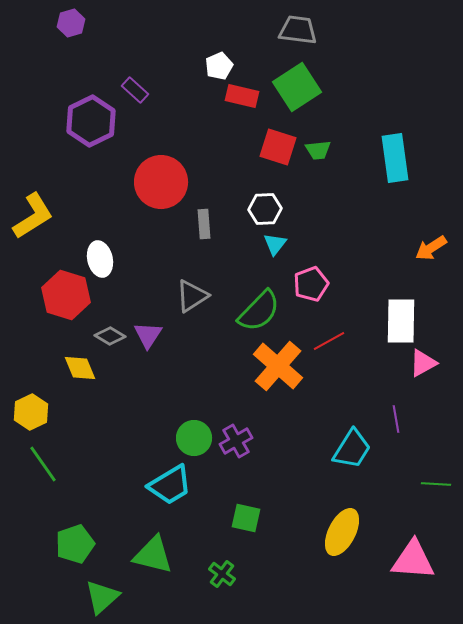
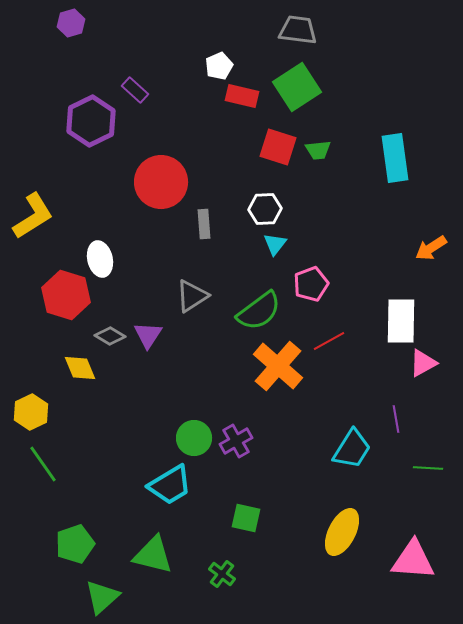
green semicircle at (259, 311): rotated 9 degrees clockwise
green line at (436, 484): moved 8 px left, 16 px up
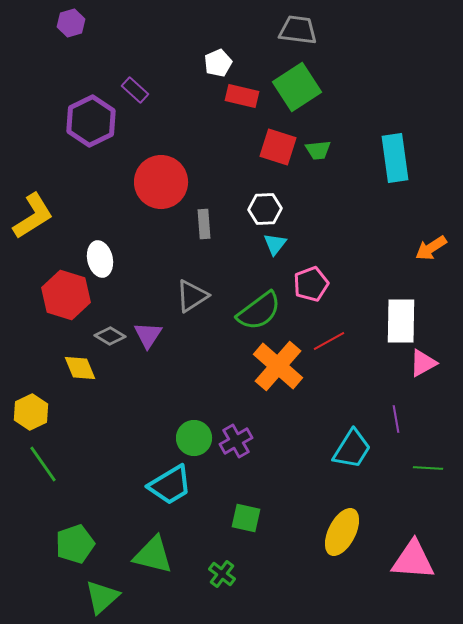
white pentagon at (219, 66): moved 1 px left, 3 px up
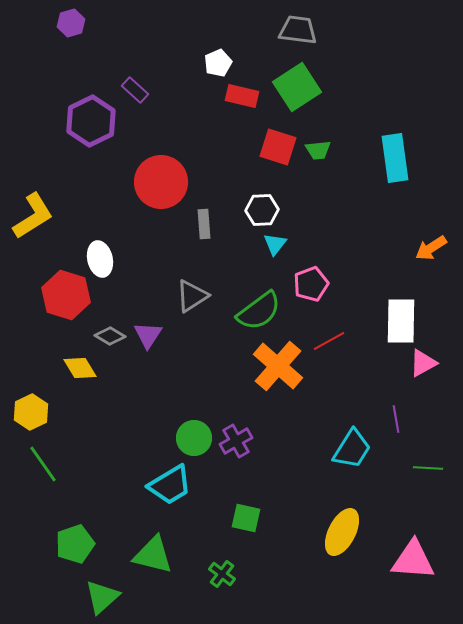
white hexagon at (265, 209): moved 3 px left, 1 px down
yellow diamond at (80, 368): rotated 8 degrees counterclockwise
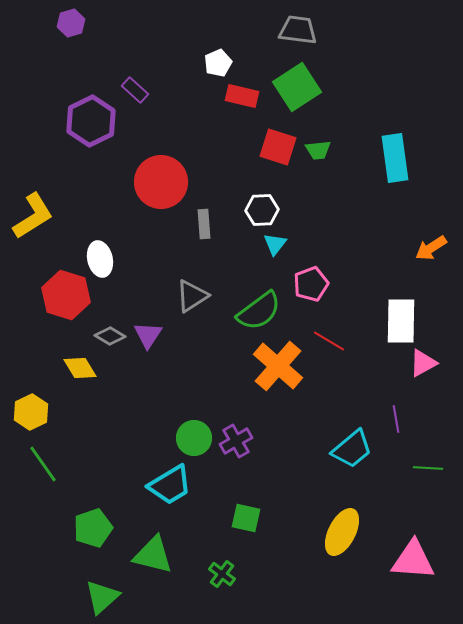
red line at (329, 341): rotated 60 degrees clockwise
cyan trapezoid at (352, 449): rotated 18 degrees clockwise
green pentagon at (75, 544): moved 18 px right, 16 px up
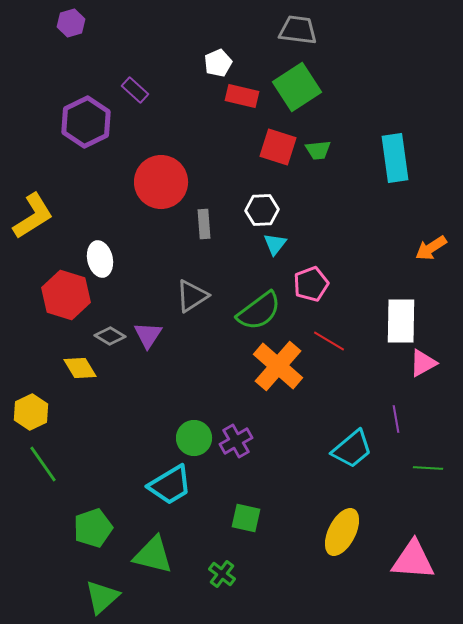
purple hexagon at (91, 121): moved 5 px left, 1 px down
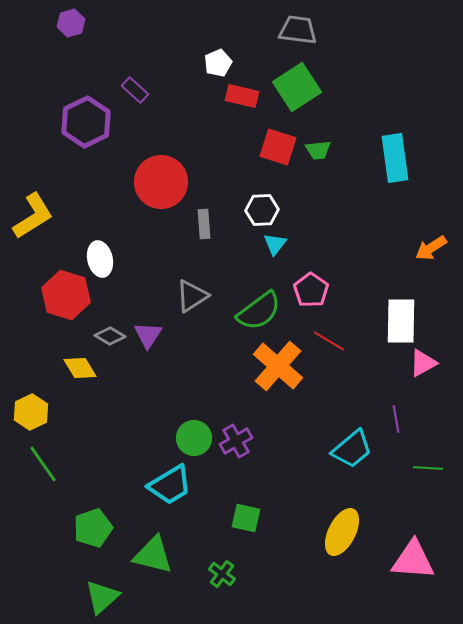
pink pentagon at (311, 284): moved 6 px down; rotated 16 degrees counterclockwise
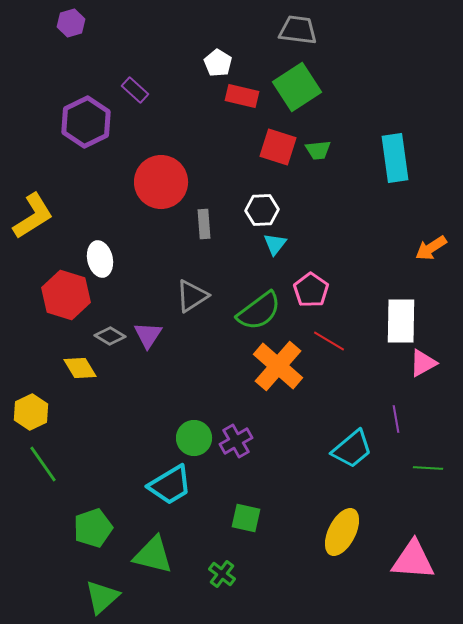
white pentagon at (218, 63): rotated 16 degrees counterclockwise
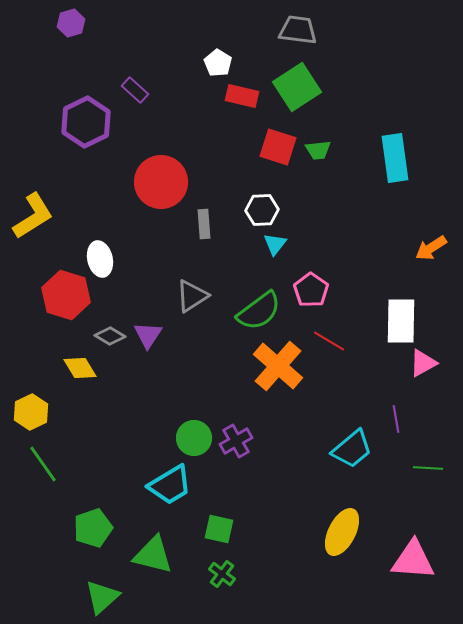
green square at (246, 518): moved 27 px left, 11 px down
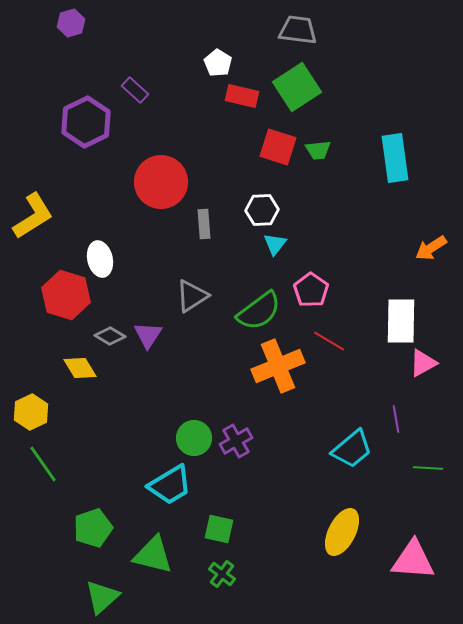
orange cross at (278, 366): rotated 27 degrees clockwise
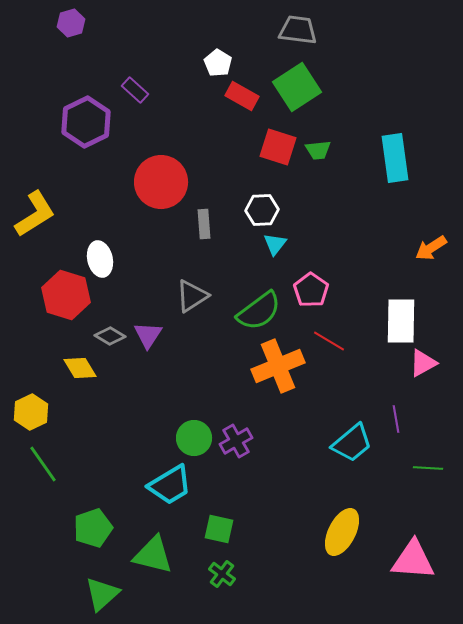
red rectangle at (242, 96): rotated 16 degrees clockwise
yellow L-shape at (33, 216): moved 2 px right, 2 px up
cyan trapezoid at (352, 449): moved 6 px up
green triangle at (102, 597): moved 3 px up
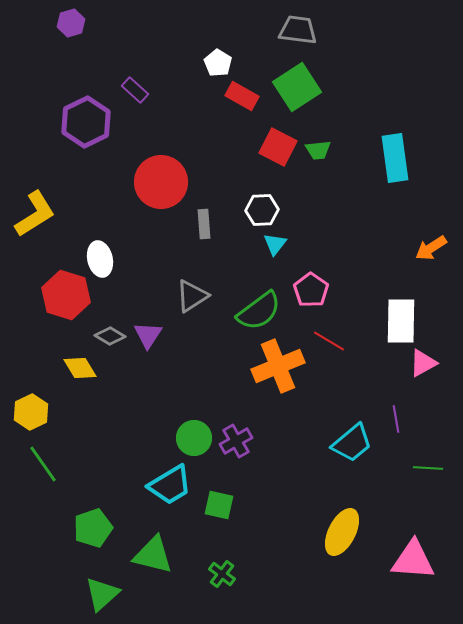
red square at (278, 147): rotated 9 degrees clockwise
green square at (219, 529): moved 24 px up
